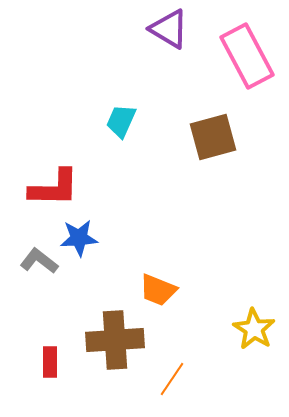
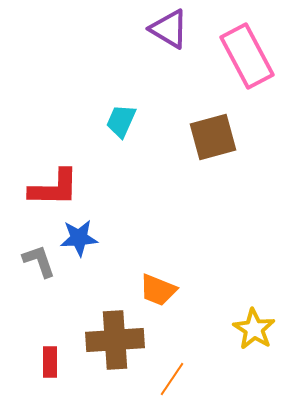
gray L-shape: rotated 33 degrees clockwise
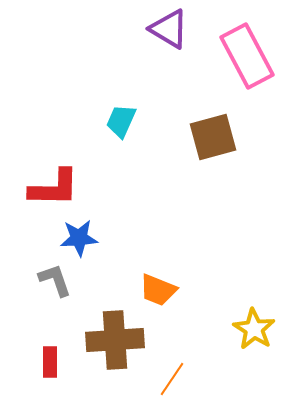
gray L-shape: moved 16 px right, 19 px down
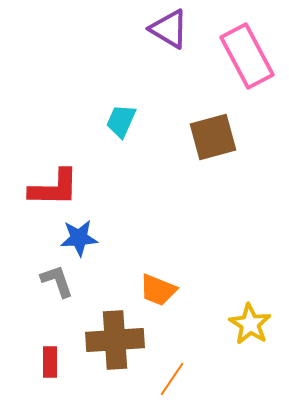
gray L-shape: moved 2 px right, 1 px down
yellow star: moved 4 px left, 5 px up
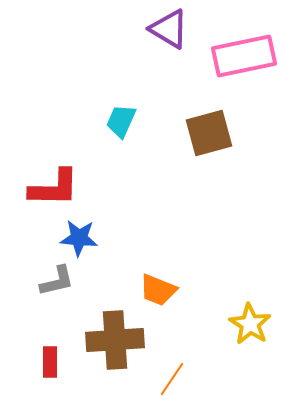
pink rectangle: moved 3 px left; rotated 74 degrees counterclockwise
brown square: moved 4 px left, 4 px up
blue star: rotated 9 degrees clockwise
gray L-shape: rotated 96 degrees clockwise
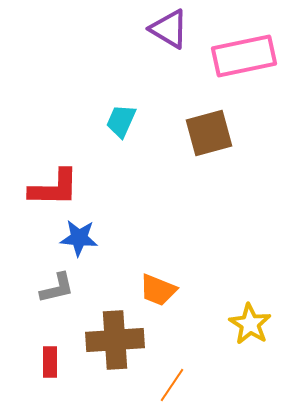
gray L-shape: moved 7 px down
orange line: moved 6 px down
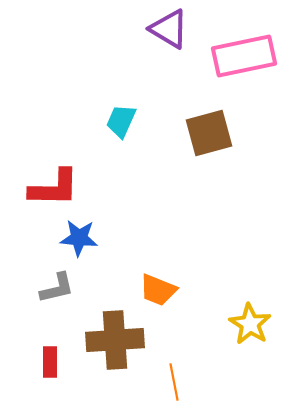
orange line: moved 2 px right, 3 px up; rotated 45 degrees counterclockwise
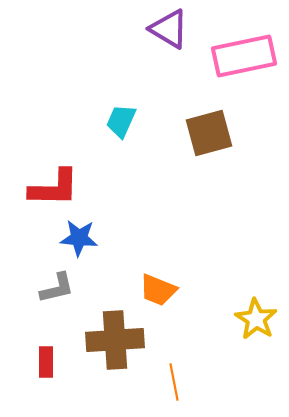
yellow star: moved 6 px right, 5 px up
red rectangle: moved 4 px left
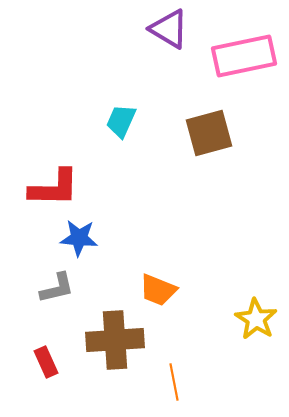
red rectangle: rotated 24 degrees counterclockwise
